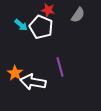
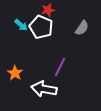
red star: rotated 24 degrees counterclockwise
gray semicircle: moved 4 px right, 13 px down
purple line: rotated 42 degrees clockwise
white arrow: moved 11 px right, 7 px down
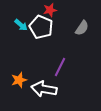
red star: moved 2 px right
orange star: moved 4 px right, 7 px down; rotated 21 degrees clockwise
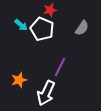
white pentagon: moved 1 px right, 2 px down
white arrow: moved 2 px right, 4 px down; rotated 75 degrees counterclockwise
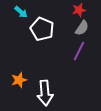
red star: moved 29 px right
cyan arrow: moved 13 px up
purple line: moved 19 px right, 16 px up
white arrow: moved 1 px left; rotated 30 degrees counterclockwise
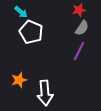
white pentagon: moved 11 px left, 3 px down
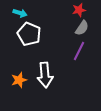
cyan arrow: moved 1 px left, 1 px down; rotated 24 degrees counterclockwise
white pentagon: moved 2 px left, 2 px down
white arrow: moved 18 px up
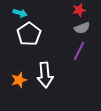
gray semicircle: rotated 35 degrees clockwise
white pentagon: rotated 15 degrees clockwise
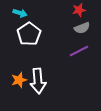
purple line: rotated 36 degrees clockwise
white arrow: moved 7 px left, 6 px down
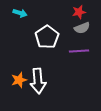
red star: moved 2 px down
white pentagon: moved 18 px right, 3 px down
purple line: rotated 24 degrees clockwise
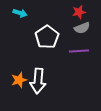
white arrow: rotated 10 degrees clockwise
